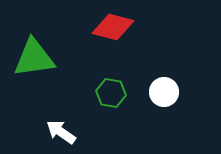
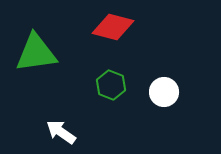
green triangle: moved 2 px right, 5 px up
green hexagon: moved 8 px up; rotated 12 degrees clockwise
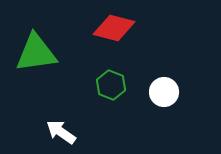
red diamond: moved 1 px right, 1 px down
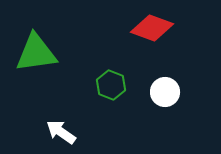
red diamond: moved 38 px right; rotated 6 degrees clockwise
white circle: moved 1 px right
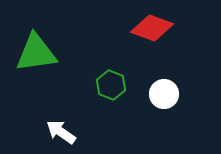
white circle: moved 1 px left, 2 px down
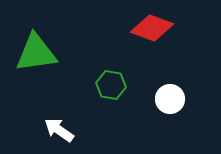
green hexagon: rotated 12 degrees counterclockwise
white circle: moved 6 px right, 5 px down
white arrow: moved 2 px left, 2 px up
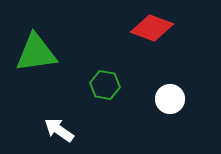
green hexagon: moved 6 px left
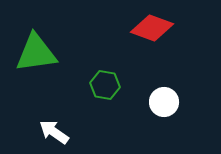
white circle: moved 6 px left, 3 px down
white arrow: moved 5 px left, 2 px down
